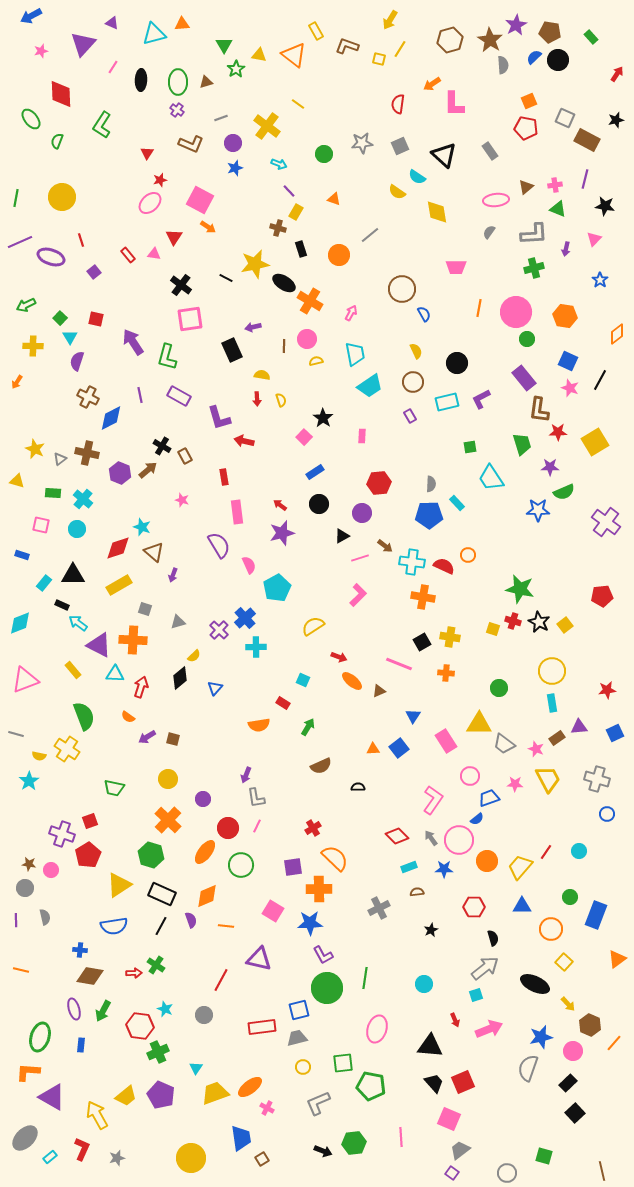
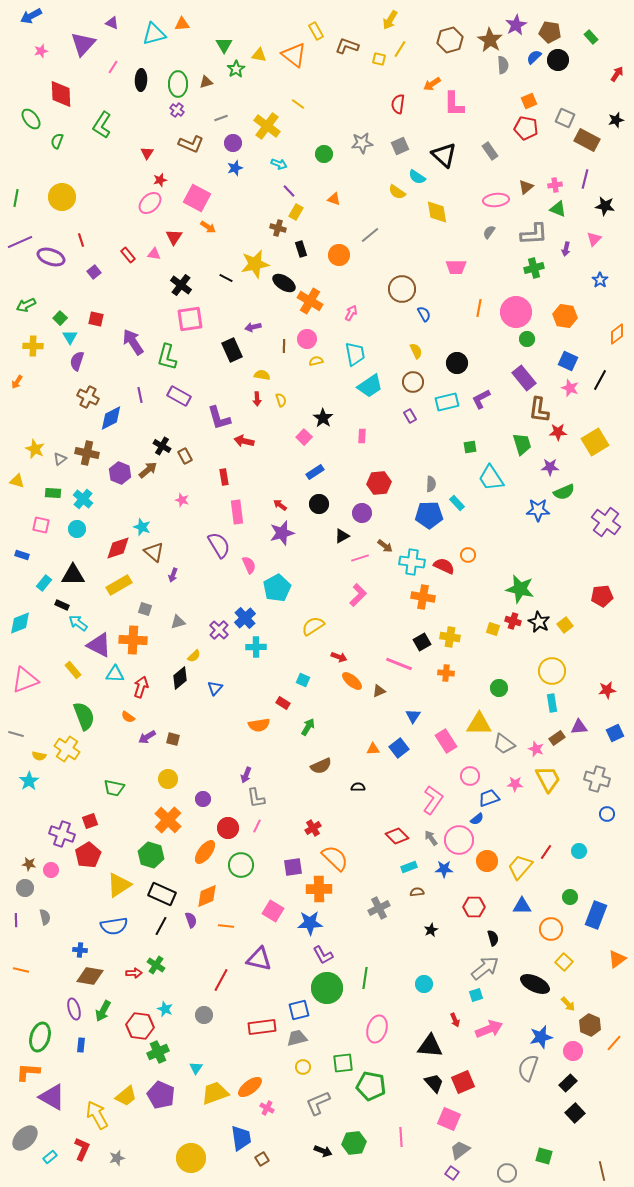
green ellipse at (178, 82): moved 2 px down
pink square at (200, 200): moved 3 px left, 2 px up
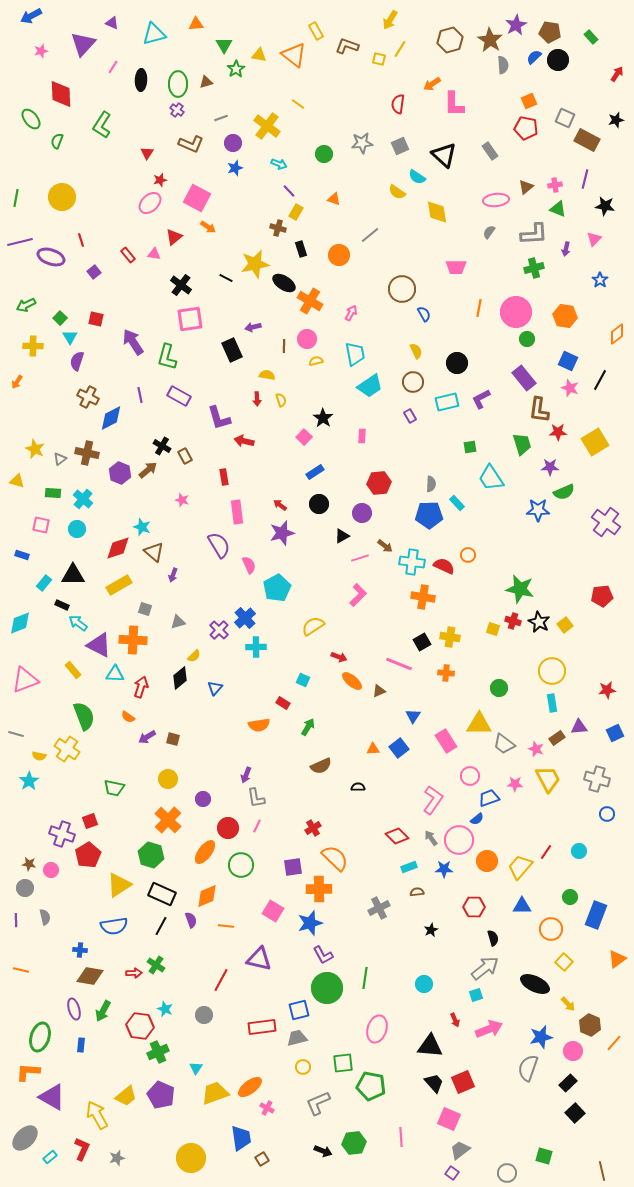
orange triangle at (182, 24): moved 14 px right
red triangle at (174, 237): rotated 18 degrees clockwise
purple line at (20, 242): rotated 10 degrees clockwise
yellow semicircle at (262, 375): moved 5 px right
blue star at (310, 923): rotated 15 degrees counterclockwise
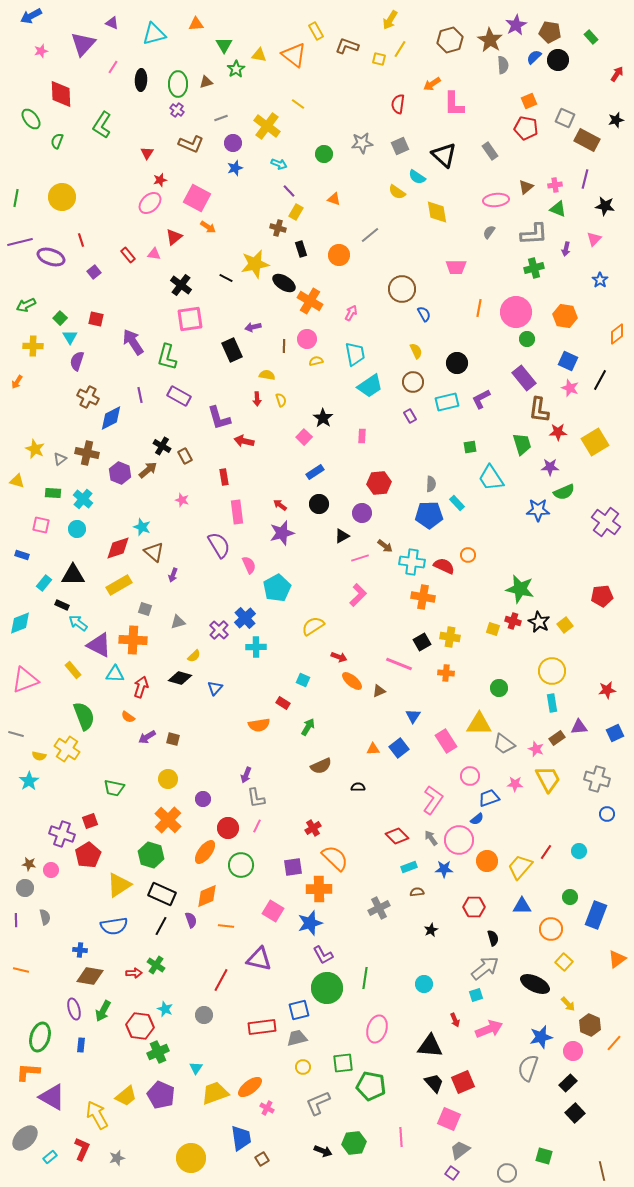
black diamond at (180, 678): rotated 55 degrees clockwise
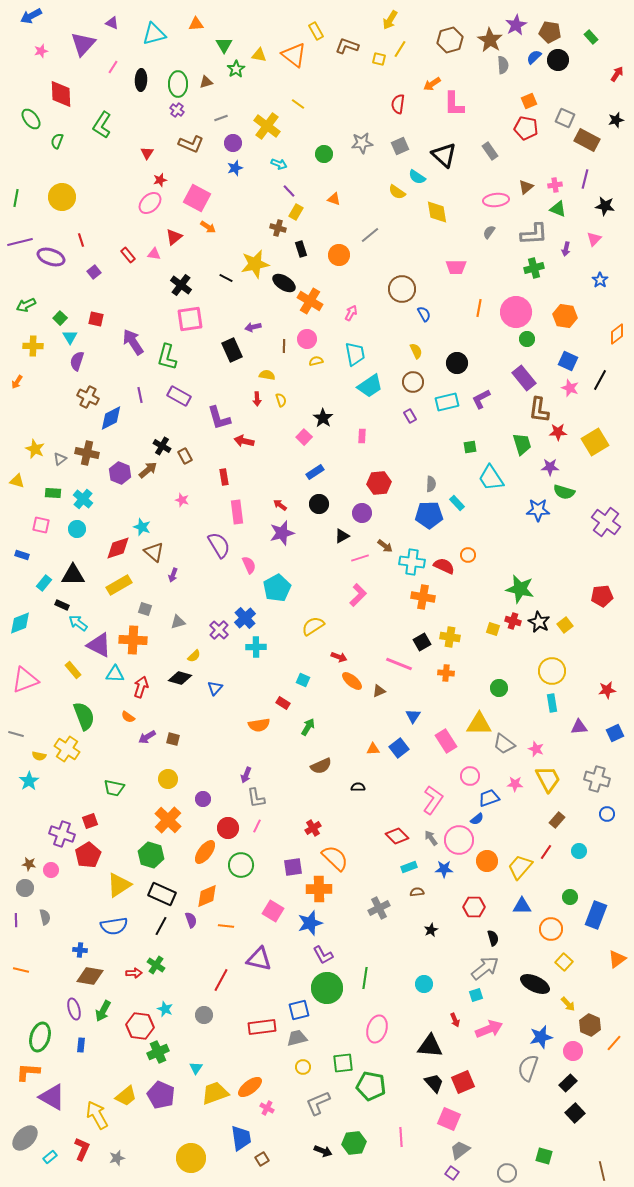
green semicircle at (564, 492): rotated 40 degrees clockwise
brown rectangle at (557, 738): moved 82 px down; rotated 14 degrees counterclockwise
